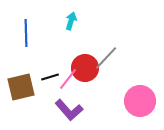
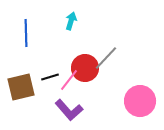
pink line: moved 1 px right, 1 px down
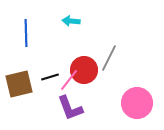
cyan arrow: rotated 102 degrees counterclockwise
gray line: moved 3 px right; rotated 16 degrees counterclockwise
red circle: moved 1 px left, 2 px down
brown square: moved 2 px left, 3 px up
pink circle: moved 3 px left, 2 px down
purple L-shape: moved 1 px right, 2 px up; rotated 20 degrees clockwise
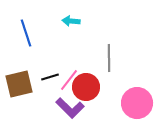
blue line: rotated 16 degrees counterclockwise
gray line: rotated 28 degrees counterclockwise
red circle: moved 2 px right, 17 px down
purple L-shape: rotated 24 degrees counterclockwise
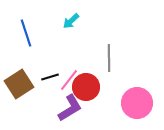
cyan arrow: rotated 48 degrees counterclockwise
brown square: rotated 20 degrees counterclockwise
purple L-shape: rotated 76 degrees counterclockwise
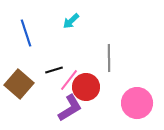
black line: moved 4 px right, 7 px up
brown square: rotated 16 degrees counterclockwise
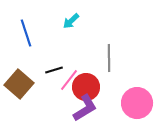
purple L-shape: moved 15 px right
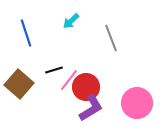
gray line: moved 2 px right, 20 px up; rotated 20 degrees counterclockwise
purple L-shape: moved 6 px right
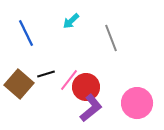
blue line: rotated 8 degrees counterclockwise
black line: moved 8 px left, 4 px down
purple L-shape: rotated 8 degrees counterclockwise
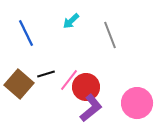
gray line: moved 1 px left, 3 px up
